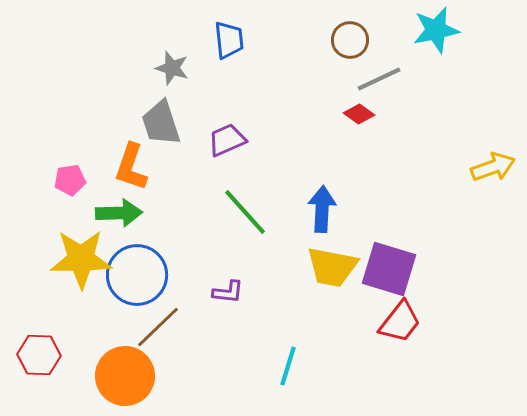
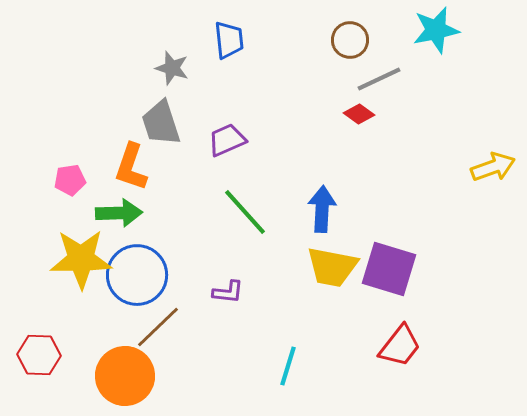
red trapezoid: moved 24 px down
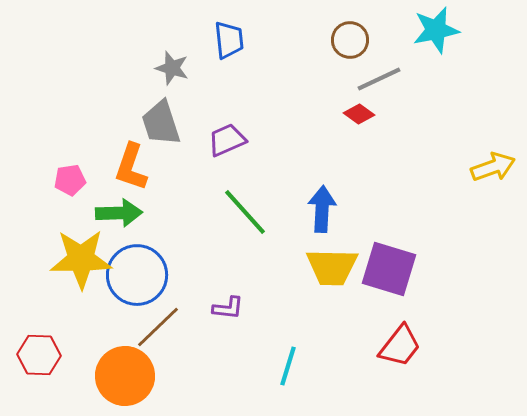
yellow trapezoid: rotated 10 degrees counterclockwise
purple L-shape: moved 16 px down
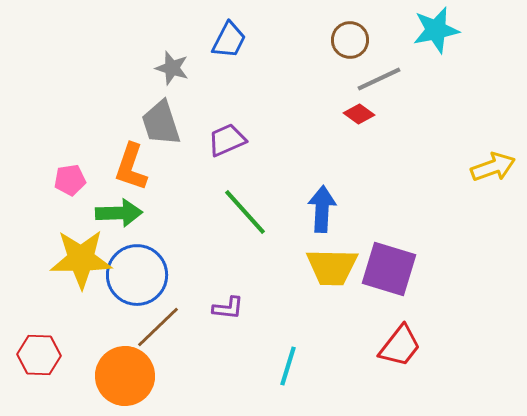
blue trapezoid: rotated 33 degrees clockwise
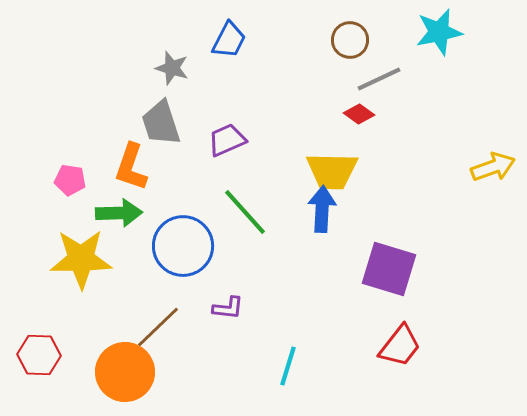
cyan star: moved 3 px right, 2 px down
pink pentagon: rotated 16 degrees clockwise
yellow trapezoid: moved 96 px up
blue circle: moved 46 px right, 29 px up
orange circle: moved 4 px up
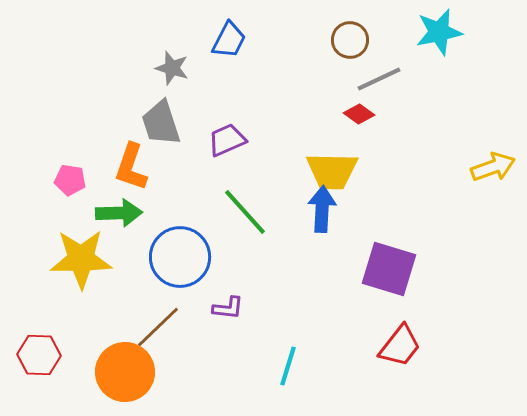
blue circle: moved 3 px left, 11 px down
